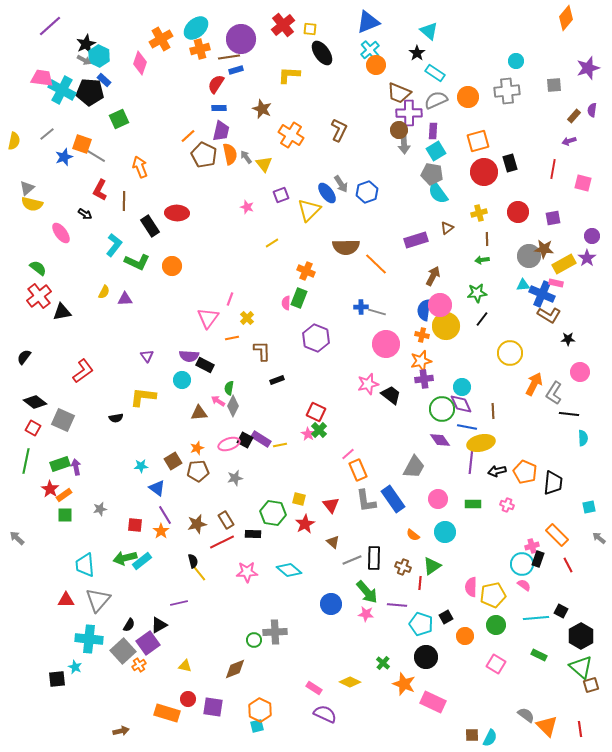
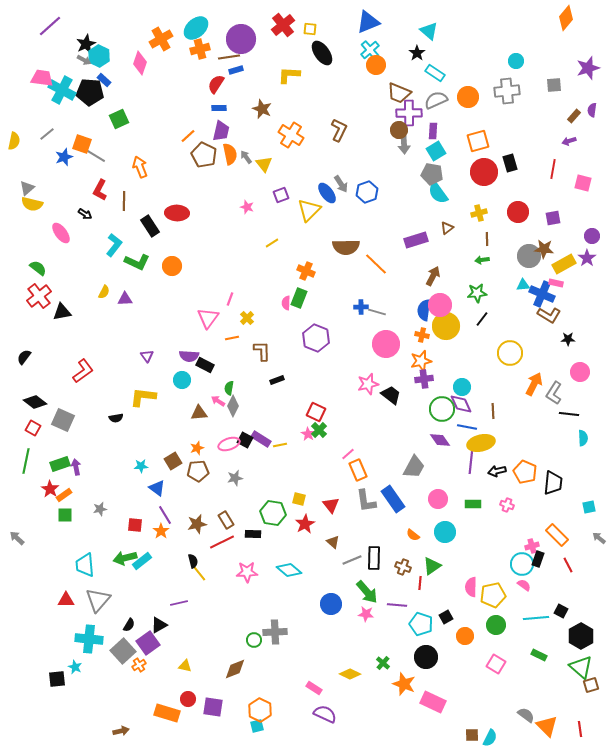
yellow diamond at (350, 682): moved 8 px up
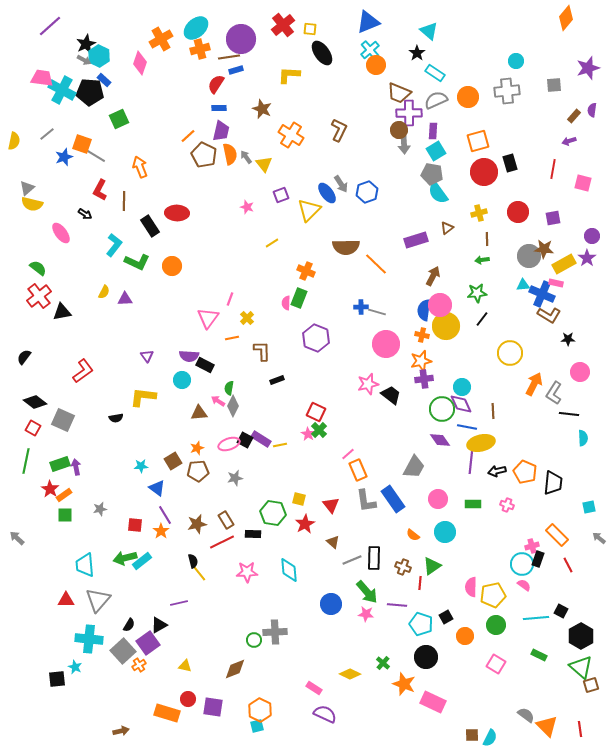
cyan diamond at (289, 570): rotated 45 degrees clockwise
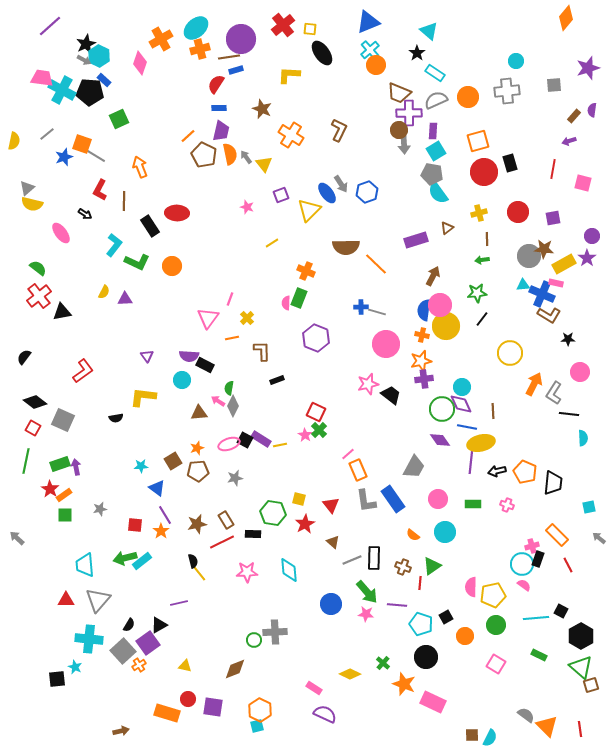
pink star at (308, 434): moved 3 px left, 1 px down
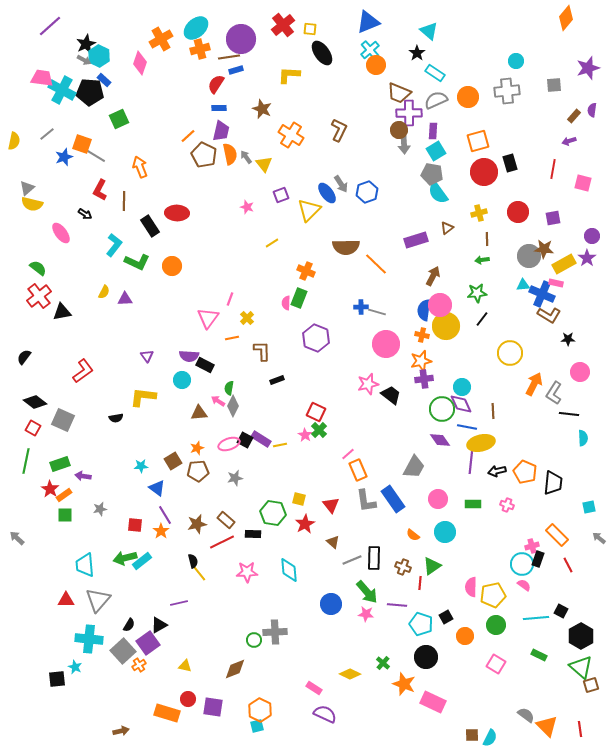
purple arrow at (76, 467): moved 7 px right, 9 px down; rotated 70 degrees counterclockwise
brown rectangle at (226, 520): rotated 18 degrees counterclockwise
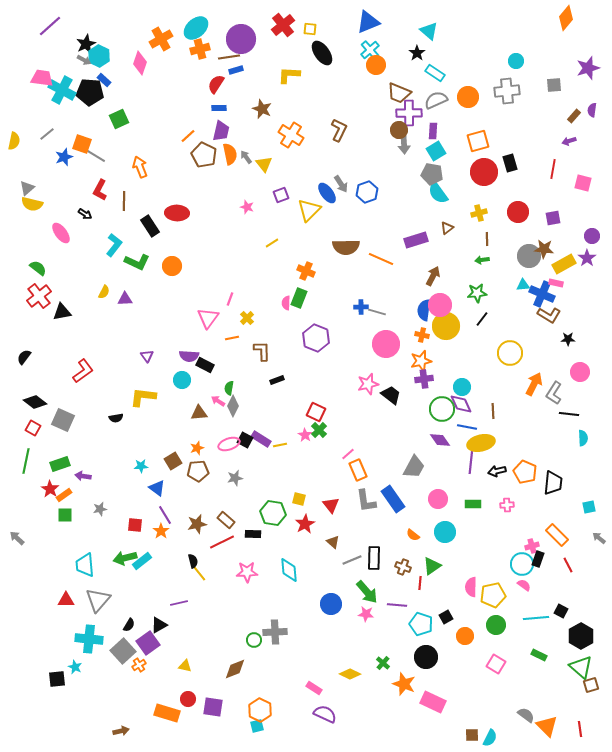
orange line at (376, 264): moved 5 px right, 5 px up; rotated 20 degrees counterclockwise
pink cross at (507, 505): rotated 24 degrees counterclockwise
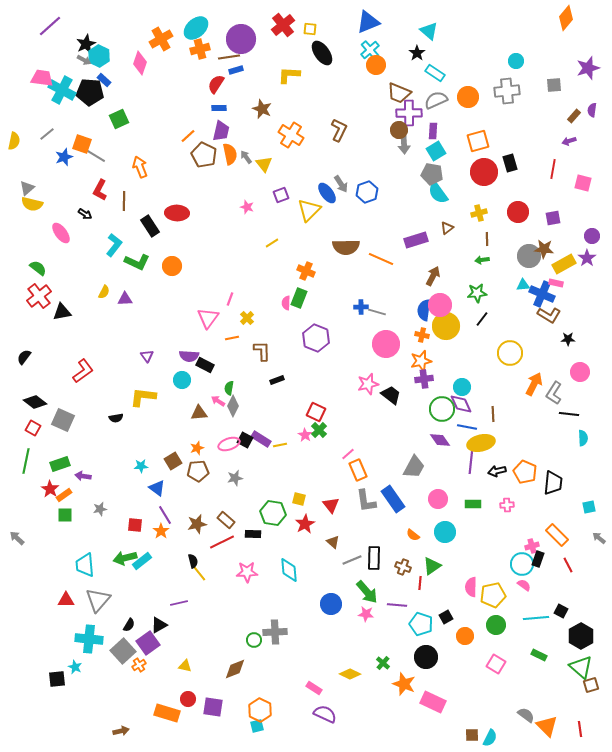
brown line at (493, 411): moved 3 px down
